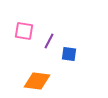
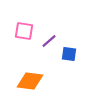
purple line: rotated 21 degrees clockwise
orange diamond: moved 7 px left
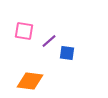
blue square: moved 2 px left, 1 px up
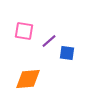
orange diamond: moved 2 px left, 2 px up; rotated 12 degrees counterclockwise
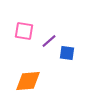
orange diamond: moved 2 px down
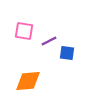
purple line: rotated 14 degrees clockwise
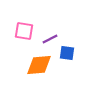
purple line: moved 1 px right, 2 px up
orange diamond: moved 11 px right, 16 px up
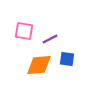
blue square: moved 6 px down
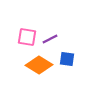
pink square: moved 3 px right, 6 px down
orange diamond: rotated 36 degrees clockwise
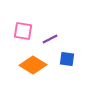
pink square: moved 4 px left, 6 px up
orange diamond: moved 6 px left
